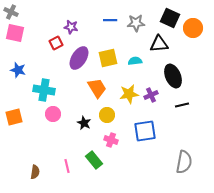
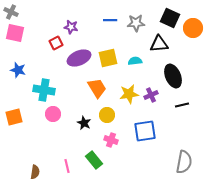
purple ellipse: rotated 35 degrees clockwise
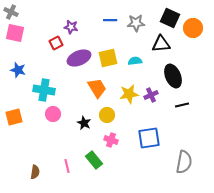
black triangle: moved 2 px right
blue square: moved 4 px right, 7 px down
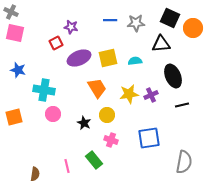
brown semicircle: moved 2 px down
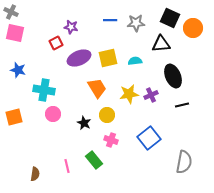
blue square: rotated 30 degrees counterclockwise
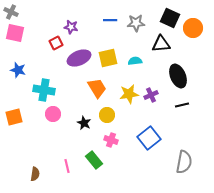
black ellipse: moved 5 px right
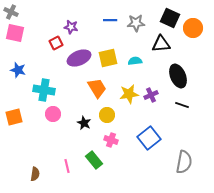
black line: rotated 32 degrees clockwise
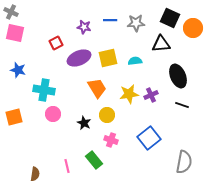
purple star: moved 13 px right
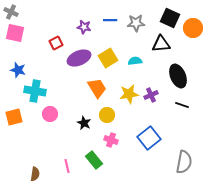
yellow square: rotated 18 degrees counterclockwise
cyan cross: moved 9 px left, 1 px down
pink circle: moved 3 px left
